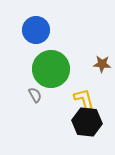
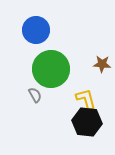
yellow L-shape: moved 2 px right
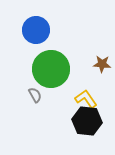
yellow L-shape: rotated 20 degrees counterclockwise
black hexagon: moved 1 px up
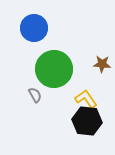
blue circle: moved 2 px left, 2 px up
green circle: moved 3 px right
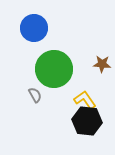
yellow L-shape: moved 1 px left, 1 px down
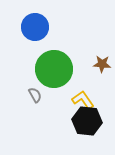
blue circle: moved 1 px right, 1 px up
yellow L-shape: moved 2 px left
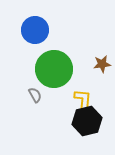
blue circle: moved 3 px down
brown star: rotated 12 degrees counterclockwise
yellow L-shape: rotated 40 degrees clockwise
black hexagon: rotated 20 degrees counterclockwise
